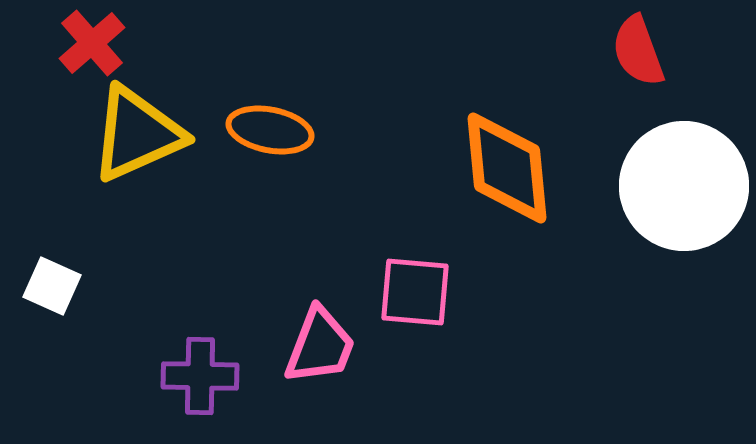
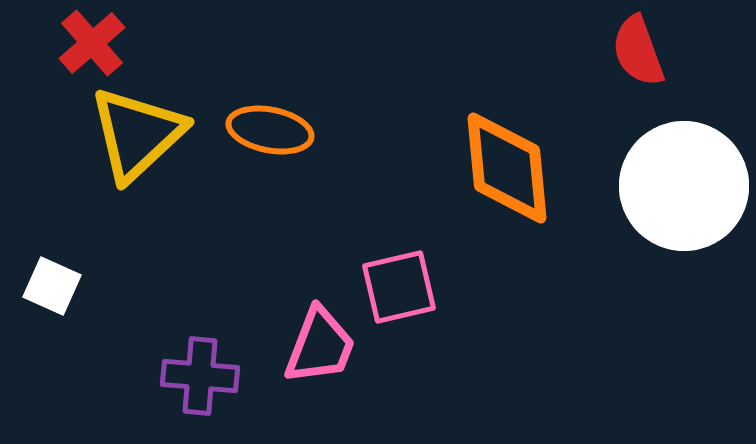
yellow triangle: rotated 19 degrees counterclockwise
pink square: moved 16 px left, 5 px up; rotated 18 degrees counterclockwise
purple cross: rotated 4 degrees clockwise
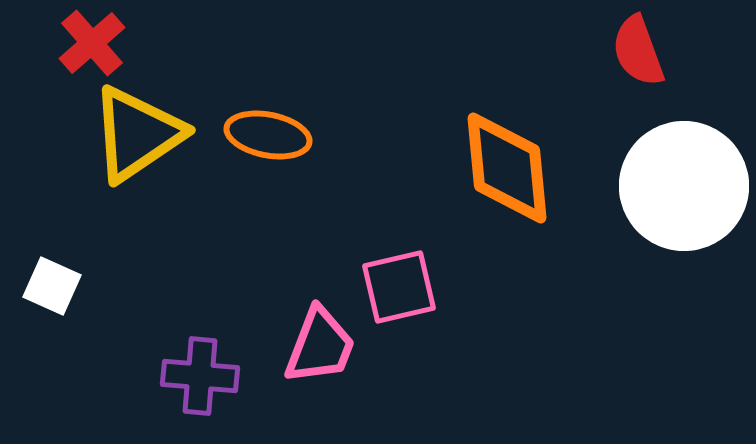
orange ellipse: moved 2 px left, 5 px down
yellow triangle: rotated 9 degrees clockwise
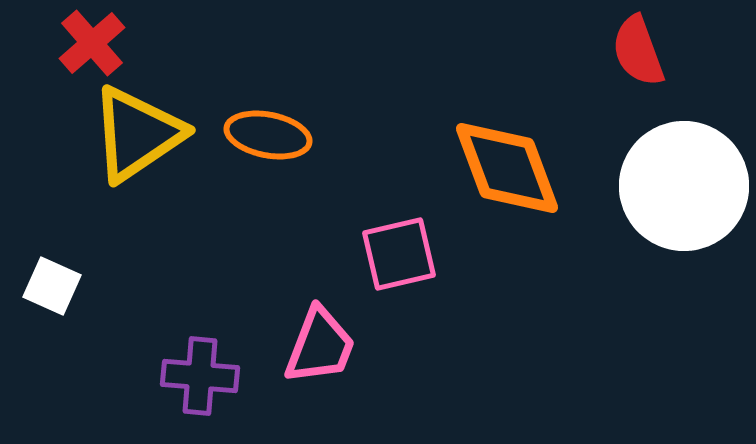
orange diamond: rotated 15 degrees counterclockwise
pink square: moved 33 px up
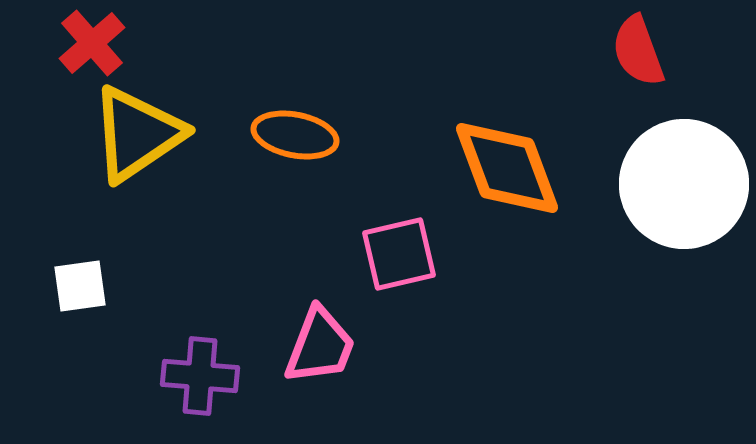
orange ellipse: moved 27 px right
white circle: moved 2 px up
white square: moved 28 px right; rotated 32 degrees counterclockwise
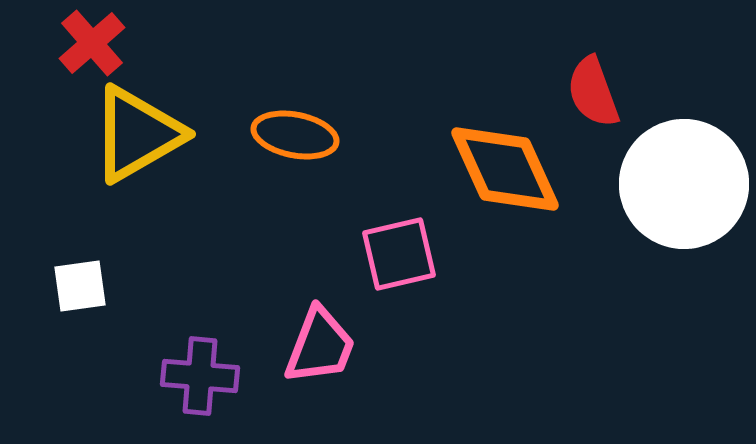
red semicircle: moved 45 px left, 41 px down
yellow triangle: rotated 4 degrees clockwise
orange diamond: moved 2 px left, 1 px down; rotated 4 degrees counterclockwise
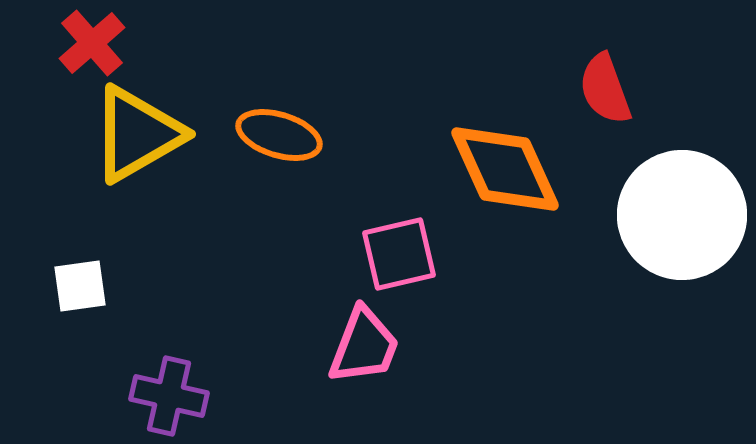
red semicircle: moved 12 px right, 3 px up
orange ellipse: moved 16 px left; rotated 6 degrees clockwise
white circle: moved 2 px left, 31 px down
pink trapezoid: moved 44 px right
purple cross: moved 31 px left, 20 px down; rotated 8 degrees clockwise
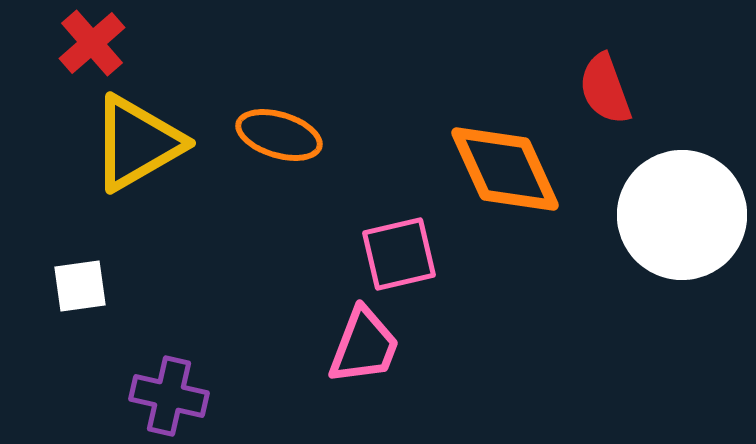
yellow triangle: moved 9 px down
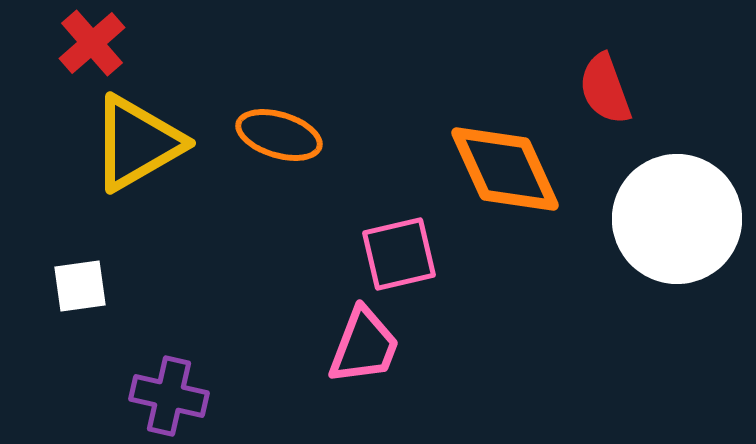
white circle: moved 5 px left, 4 px down
